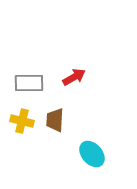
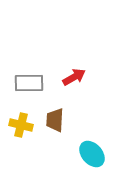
yellow cross: moved 1 px left, 4 px down
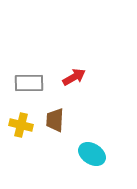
cyan ellipse: rotated 16 degrees counterclockwise
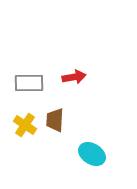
red arrow: rotated 20 degrees clockwise
yellow cross: moved 4 px right; rotated 20 degrees clockwise
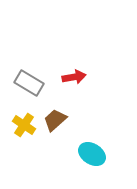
gray rectangle: rotated 32 degrees clockwise
brown trapezoid: rotated 45 degrees clockwise
yellow cross: moved 1 px left
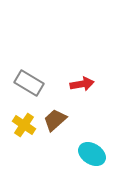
red arrow: moved 8 px right, 7 px down
